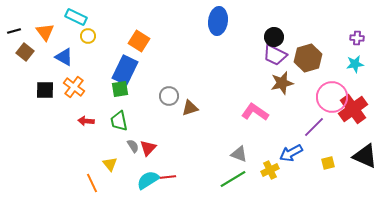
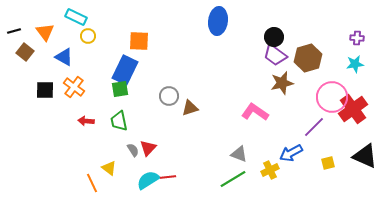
orange square: rotated 30 degrees counterclockwise
purple trapezoid: rotated 10 degrees clockwise
gray semicircle: moved 4 px down
yellow triangle: moved 1 px left, 4 px down; rotated 14 degrees counterclockwise
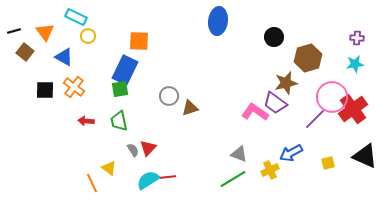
purple trapezoid: moved 48 px down
brown star: moved 4 px right
purple line: moved 1 px right, 8 px up
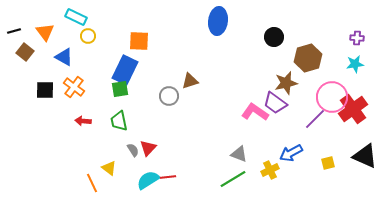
brown triangle: moved 27 px up
red arrow: moved 3 px left
